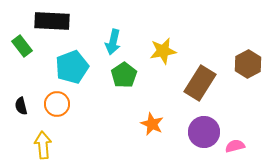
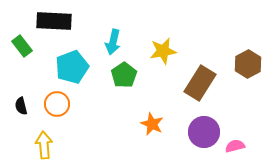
black rectangle: moved 2 px right
yellow arrow: moved 1 px right
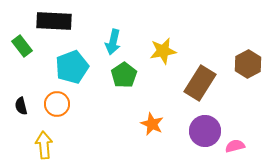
purple circle: moved 1 px right, 1 px up
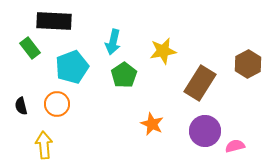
green rectangle: moved 8 px right, 2 px down
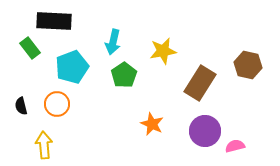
brown hexagon: moved 1 px down; rotated 20 degrees counterclockwise
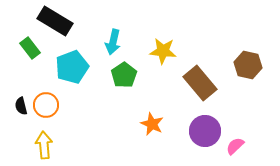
black rectangle: moved 1 px right; rotated 28 degrees clockwise
yellow star: rotated 16 degrees clockwise
brown rectangle: rotated 72 degrees counterclockwise
orange circle: moved 11 px left, 1 px down
pink semicircle: rotated 30 degrees counterclockwise
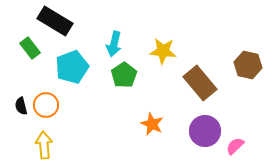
cyan arrow: moved 1 px right, 2 px down
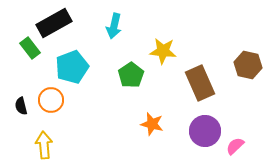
black rectangle: moved 1 px left, 2 px down; rotated 60 degrees counterclockwise
cyan arrow: moved 18 px up
green pentagon: moved 7 px right
brown rectangle: rotated 16 degrees clockwise
orange circle: moved 5 px right, 5 px up
orange star: rotated 10 degrees counterclockwise
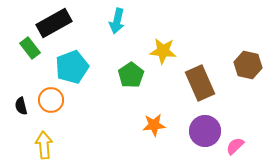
cyan arrow: moved 3 px right, 5 px up
orange star: moved 2 px right, 1 px down; rotated 20 degrees counterclockwise
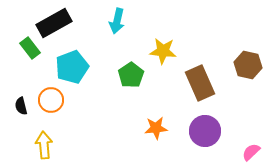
orange star: moved 2 px right, 3 px down
pink semicircle: moved 16 px right, 6 px down
